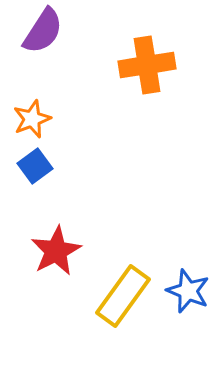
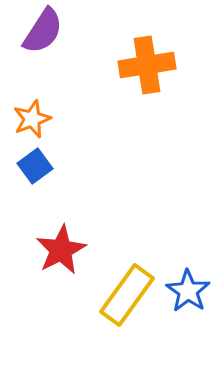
red star: moved 5 px right, 1 px up
blue star: rotated 12 degrees clockwise
yellow rectangle: moved 4 px right, 1 px up
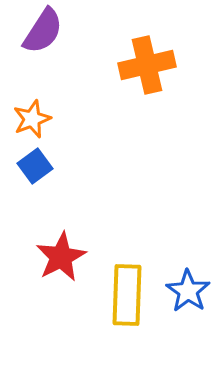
orange cross: rotated 4 degrees counterclockwise
red star: moved 7 px down
yellow rectangle: rotated 34 degrees counterclockwise
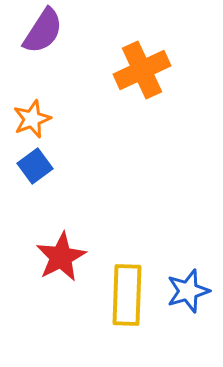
orange cross: moved 5 px left, 5 px down; rotated 12 degrees counterclockwise
blue star: rotated 21 degrees clockwise
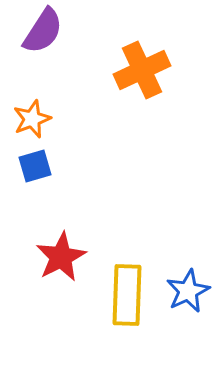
blue square: rotated 20 degrees clockwise
blue star: rotated 9 degrees counterclockwise
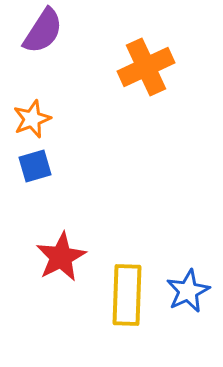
orange cross: moved 4 px right, 3 px up
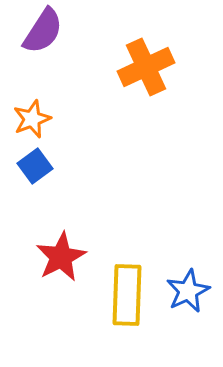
blue square: rotated 20 degrees counterclockwise
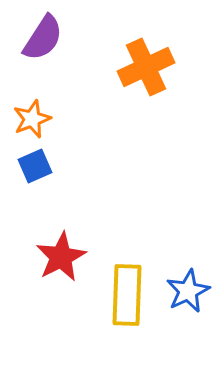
purple semicircle: moved 7 px down
blue square: rotated 12 degrees clockwise
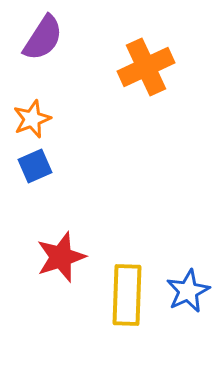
red star: rotated 9 degrees clockwise
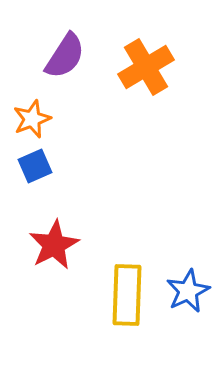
purple semicircle: moved 22 px right, 18 px down
orange cross: rotated 6 degrees counterclockwise
red star: moved 7 px left, 12 px up; rotated 9 degrees counterclockwise
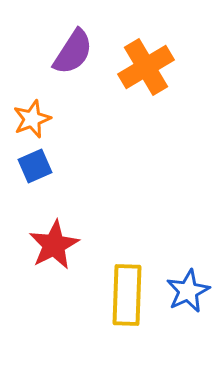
purple semicircle: moved 8 px right, 4 px up
